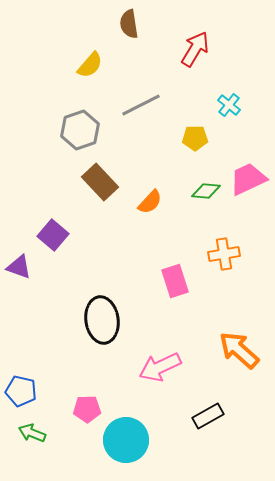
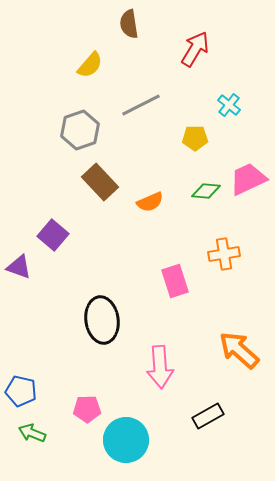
orange semicircle: rotated 24 degrees clockwise
pink arrow: rotated 69 degrees counterclockwise
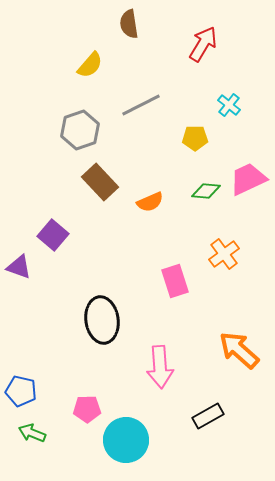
red arrow: moved 8 px right, 5 px up
orange cross: rotated 28 degrees counterclockwise
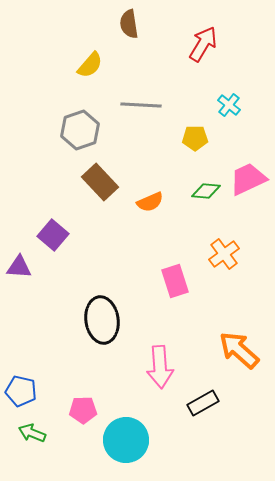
gray line: rotated 30 degrees clockwise
purple triangle: rotated 16 degrees counterclockwise
pink pentagon: moved 4 px left, 1 px down
black rectangle: moved 5 px left, 13 px up
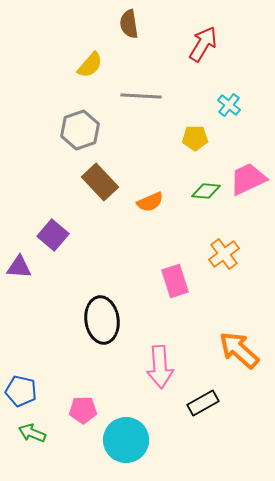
gray line: moved 9 px up
